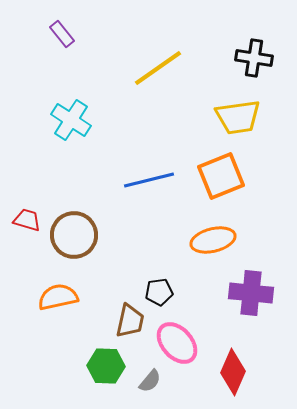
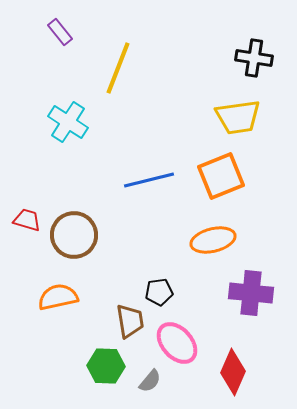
purple rectangle: moved 2 px left, 2 px up
yellow line: moved 40 px left; rotated 34 degrees counterclockwise
cyan cross: moved 3 px left, 2 px down
brown trapezoid: rotated 21 degrees counterclockwise
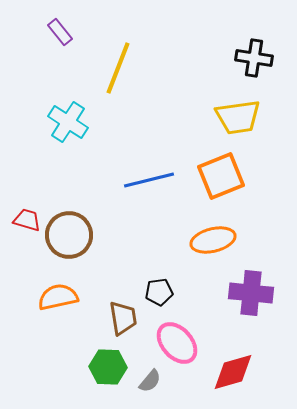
brown circle: moved 5 px left
brown trapezoid: moved 7 px left, 3 px up
green hexagon: moved 2 px right, 1 px down
red diamond: rotated 51 degrees clockwise
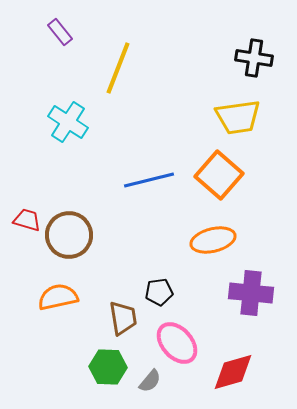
orange square: moved 2 px left, 1 px up; rotated 27 degrees counterclockwise
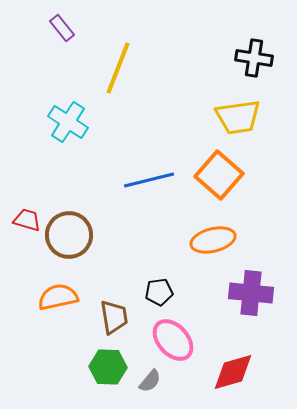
purple rectangle: moved 2 px right, 4 px up
brown trapezoid: moved 9 px left, 1 px up
pink ellipse: moved 4 px left, 3 px up
